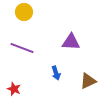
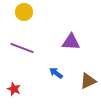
blue arrow: rotated 144 degrees clockwise
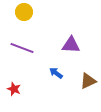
purple triangle: moved 3 px down
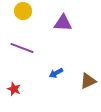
yellow circle: moved 1 px left, 1 px up
purple triangle: moved 8 px left, 22 px up
blue arrow: rotated 64 degrees counterclockwise
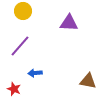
purple triangle: moved 6 px right
purple line: moved 2 px left, 2 px up; rotated 70 degrees counterclockwise
blue arrow: moved 21 px left; rotated 24 degrees clockwise
brown triangle: rotated 36 degrees clockwise
